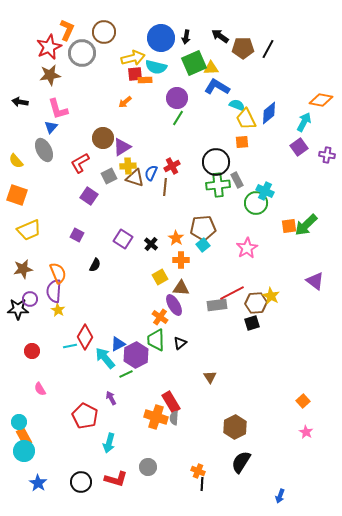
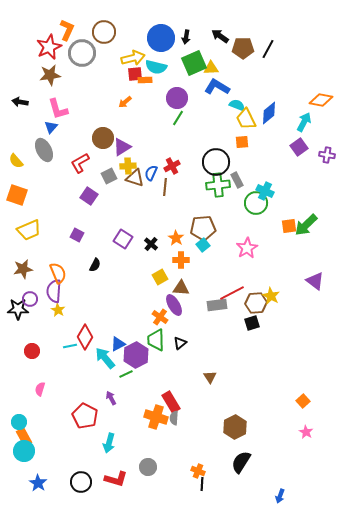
pink semicircle at (40, 389): rotated 48 degrees clockwise
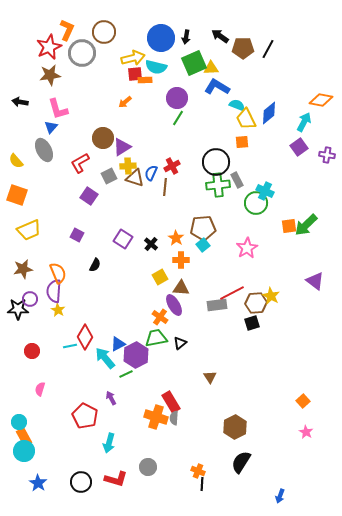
green trapezoid at (156, 340): moved 2 px up; rotated 80 degrees clockwise
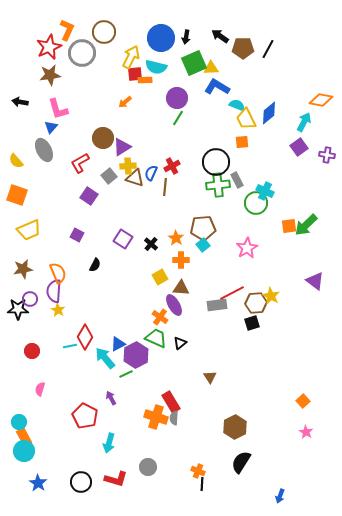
yellow arrow at (133, 58): moved 2 px left, 1 px up; rotated 50 degrees counterclockwise
gray square at (109, 176): rotated 14 degrees counterclockwise
green trapezoid at (156, 338): rotated 35 degrees clockwise
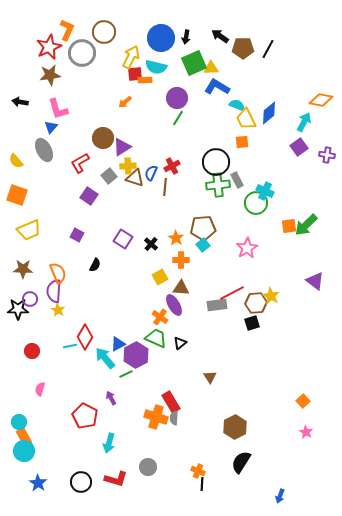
brown star at (23, 269): rotated 12 degrees clockwise
